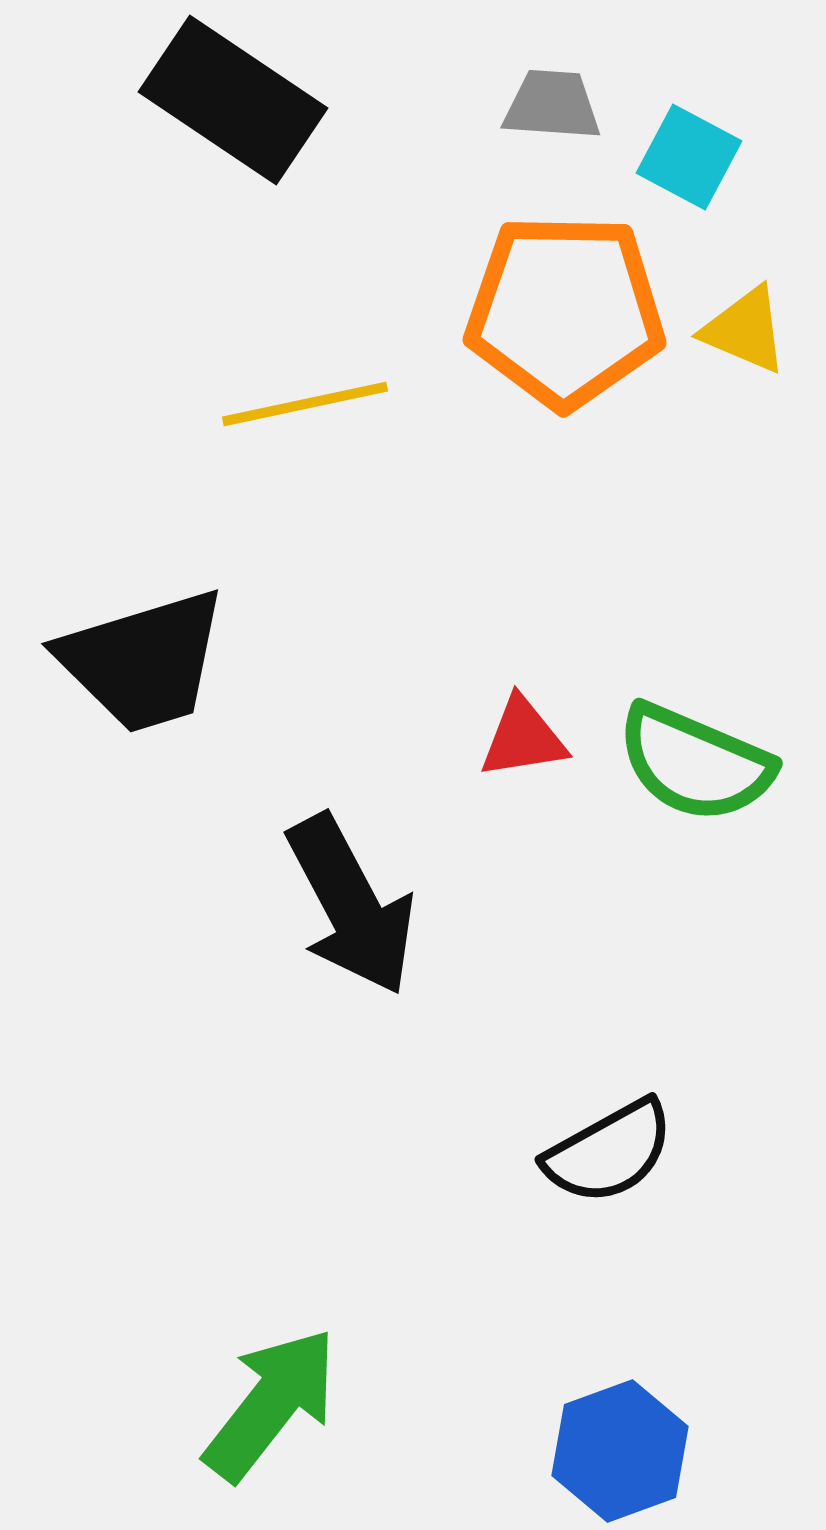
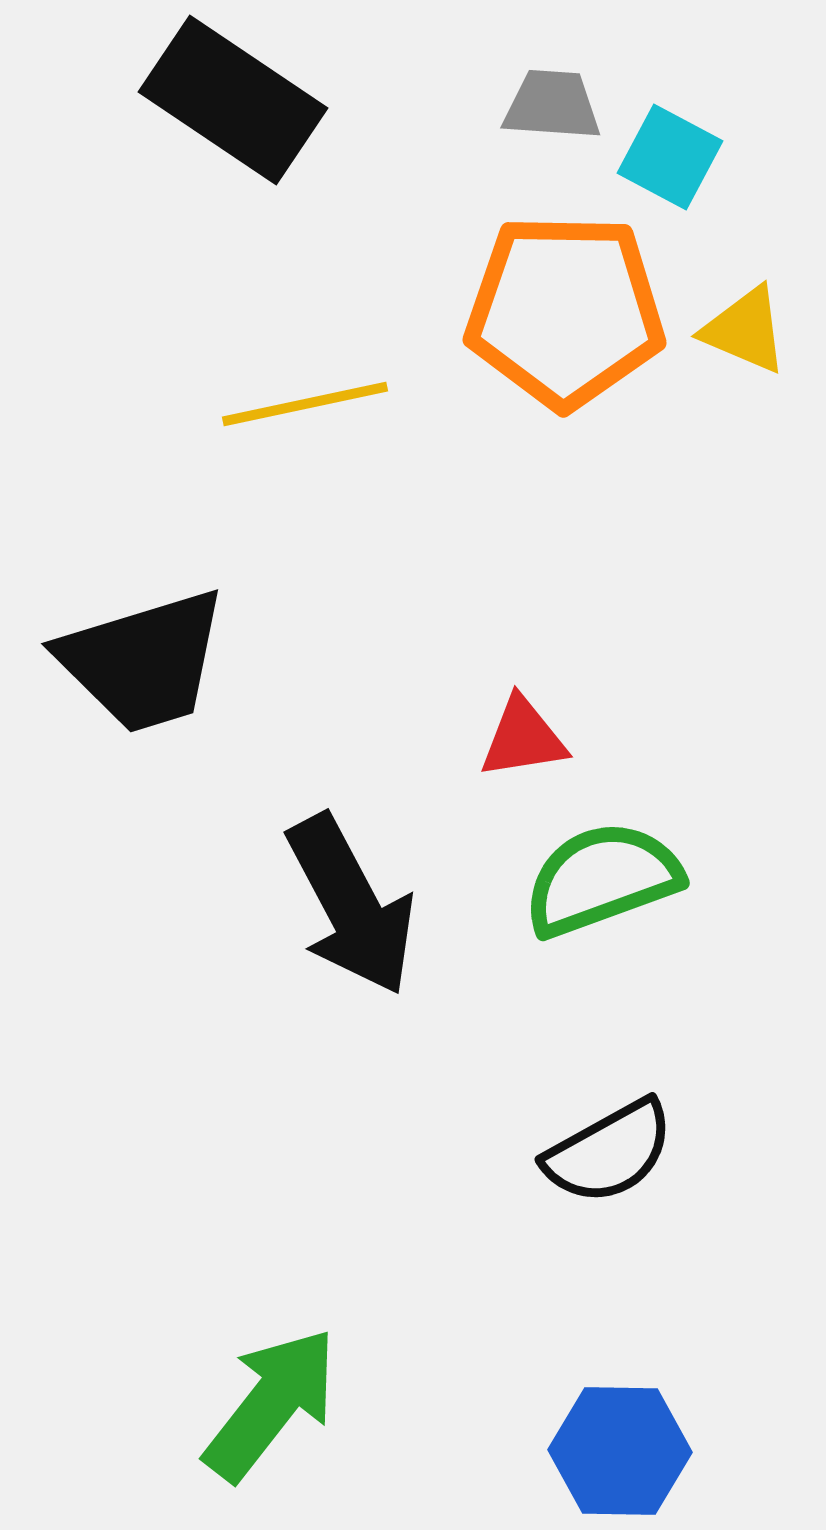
cyan square: moved 19 px left
green semicircle: moved 93 px left, 116 px down; rotated 137 degrees clockwise
blue hexagon: rotated 21 degrees clockwise
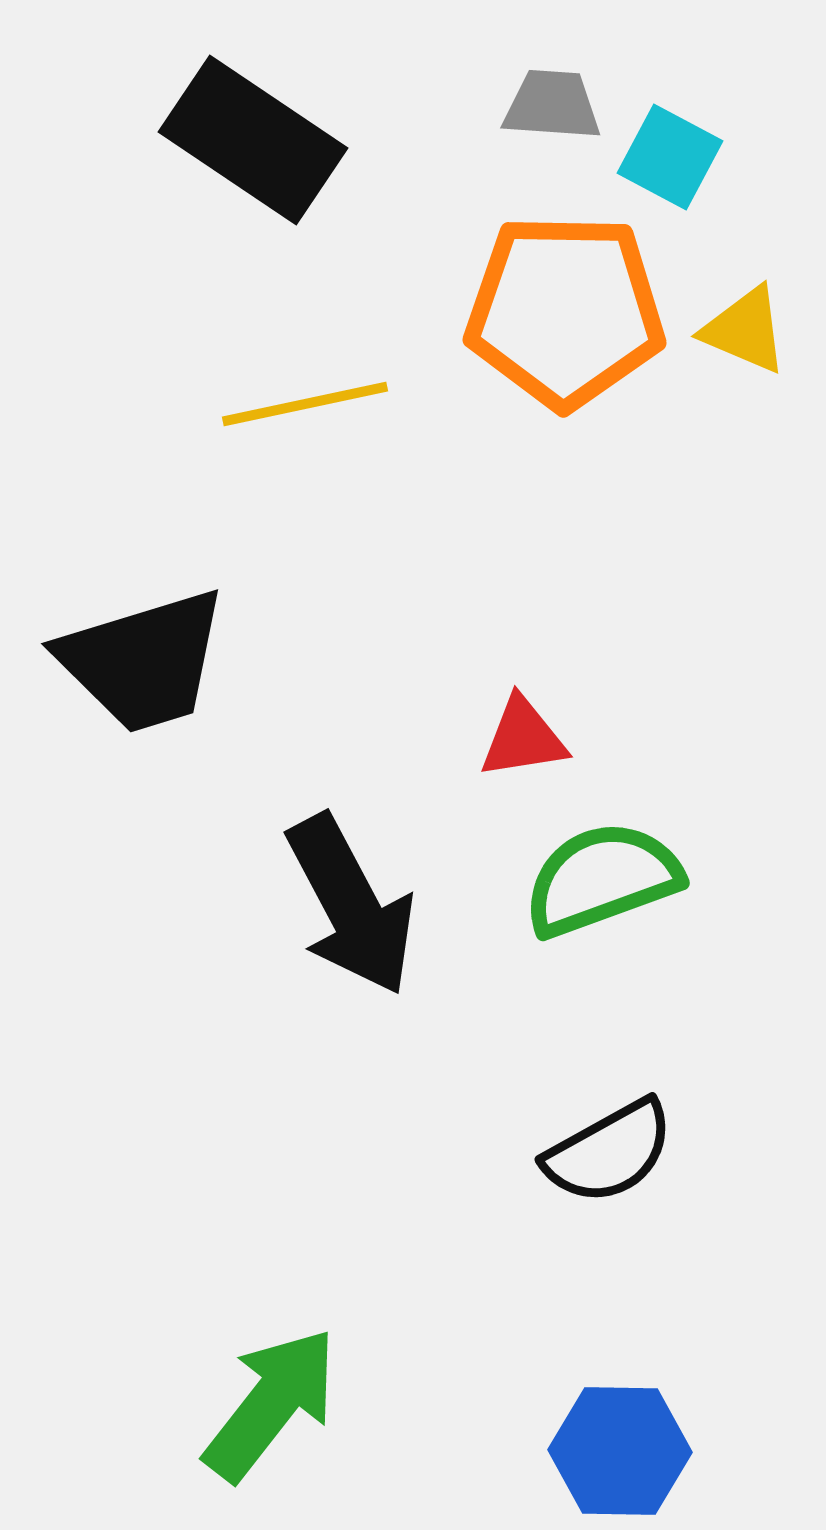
black rectangle: moved 20 px right, 40 px down
